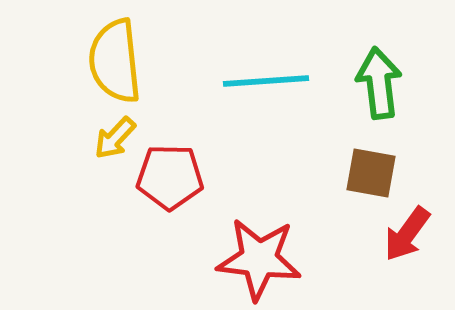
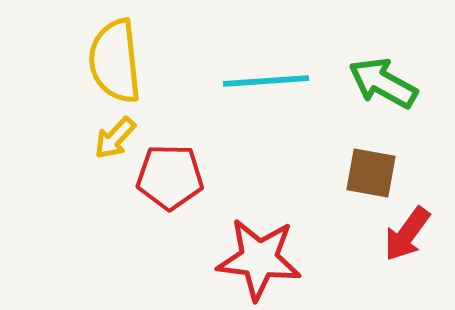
green arrow: moved 4 px right; rotated 54 degrees counterclockwise
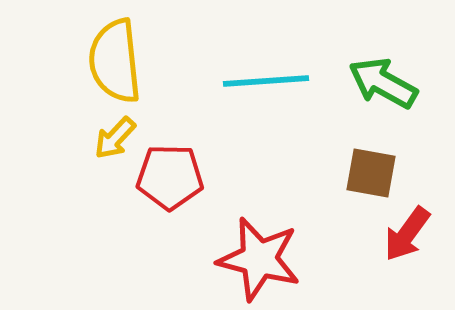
red star: rotated 8 degrees clockwise
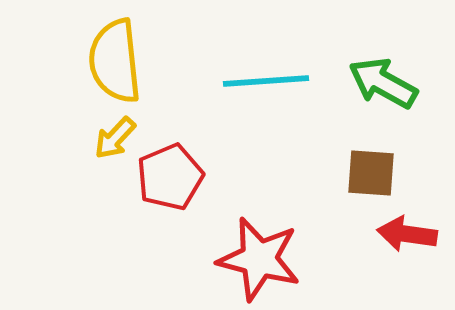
brown square: rotated 6 degrees counterclockwise
red pentagon: rotated 24 degrees counterclockwise
red arrow: rotated 62 degrees clockwise
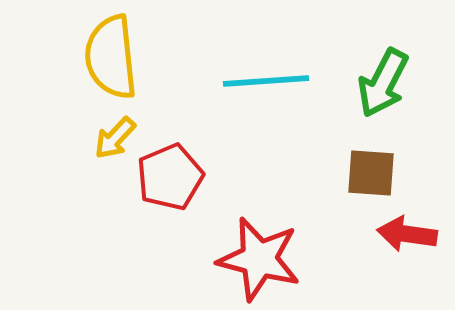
yellow semicircle: moved 4 px left, 4 px up
green arrow: rotated 92 degrees counterclockwise
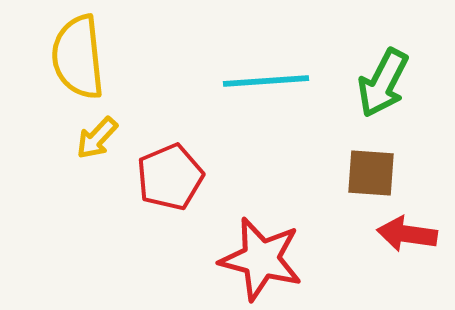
yellow semicircle: moved 33 px left
yellow arrow: moved 18 px left
red star: moved 2 px right
